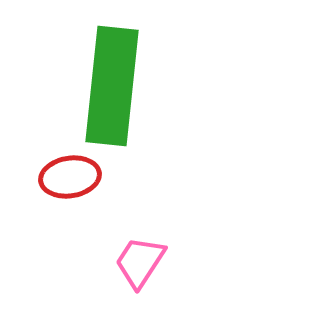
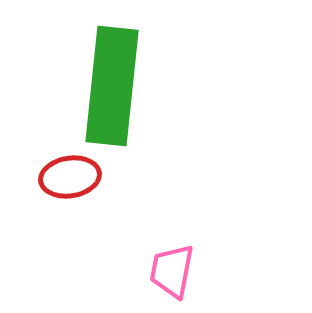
pink trapezoid: moved 32 px right, 9 px down; rotated 22 degrees counterclockwise
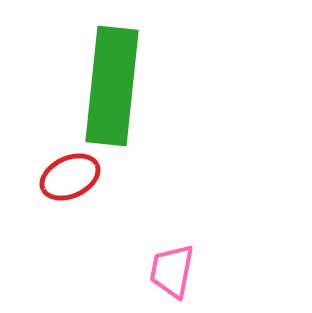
red ellipse: rotated 16 degrees counterclockwise
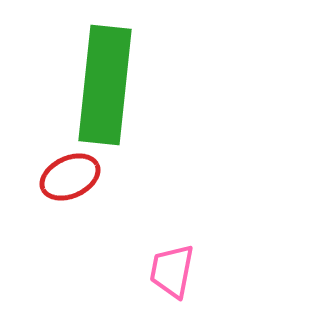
green rectangle: moved 7 px left, 1 px up
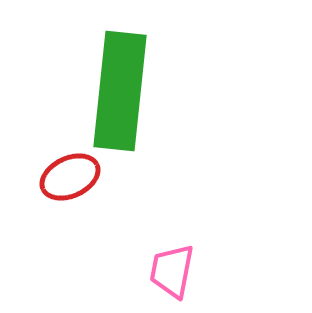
green rectangle: moved 15 px right, 6 px down
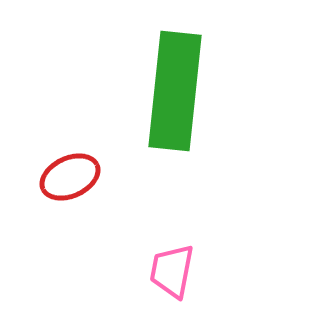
green rectangle: moved 55 px right
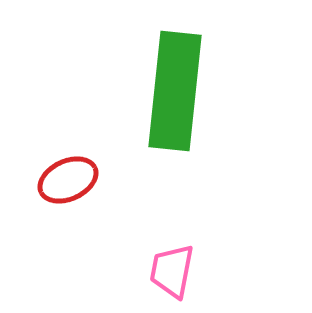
red ellipse: moved 2 px left, 3 px down
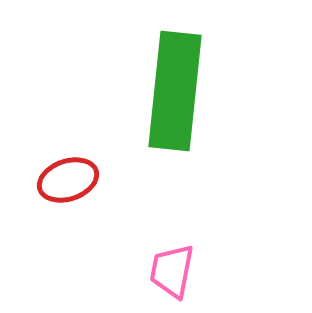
red ellipse: rotated 6 degrees clockwise
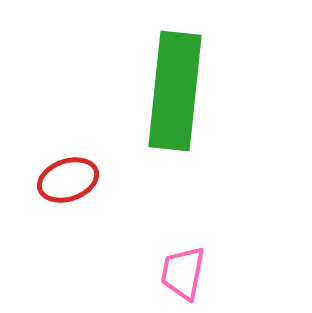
pink trapezoid: moved 11 px right, 2 px down
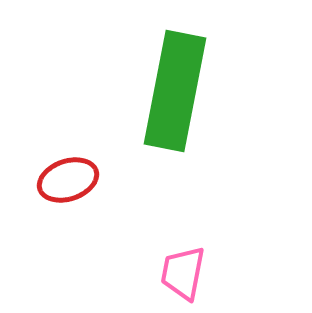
green rectangle: rotated 5 degrees clockwise
